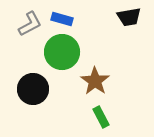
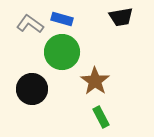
black trapezoid: moved 8 px left
gray L-shape: rotated 116 degrees counterclockwise
black circle: moved 1 px left
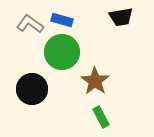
blue rectangle: moved 1 px down
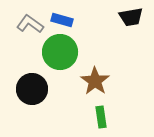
black trapezoid: moved 10 px right
green circle: moved 2 px left
green rectangle: rotated 20 degrees clockwise
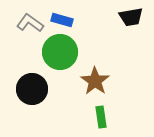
gray L-shape: moved 1 px up
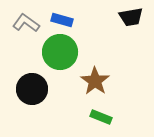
gray L-shape: moved 4 px left
green rectangle: rotated 60 degrees counterclockwise
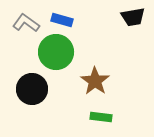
black trapezoid: moved 2 px right
green circle: moved 4 px left
green rectangle: rotated 15 degrees counterclockwise
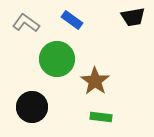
blue rectangle: moved 10 px right; rotated 20 degrees clockwise
green circle: moved 1 px right, 7 px down
black circle: moved 18 px down
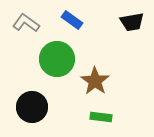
black trapezoid: moved 1 px left, 5 px down
